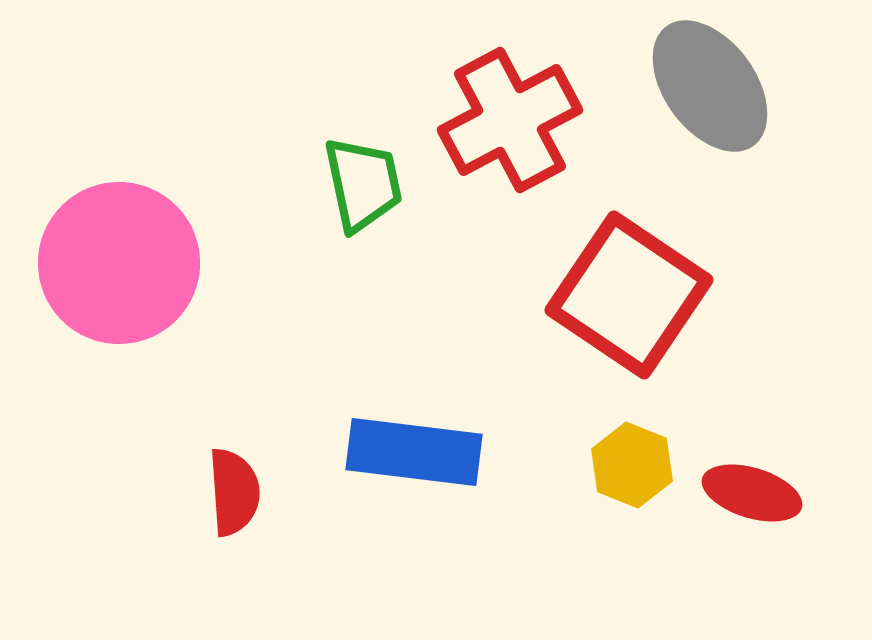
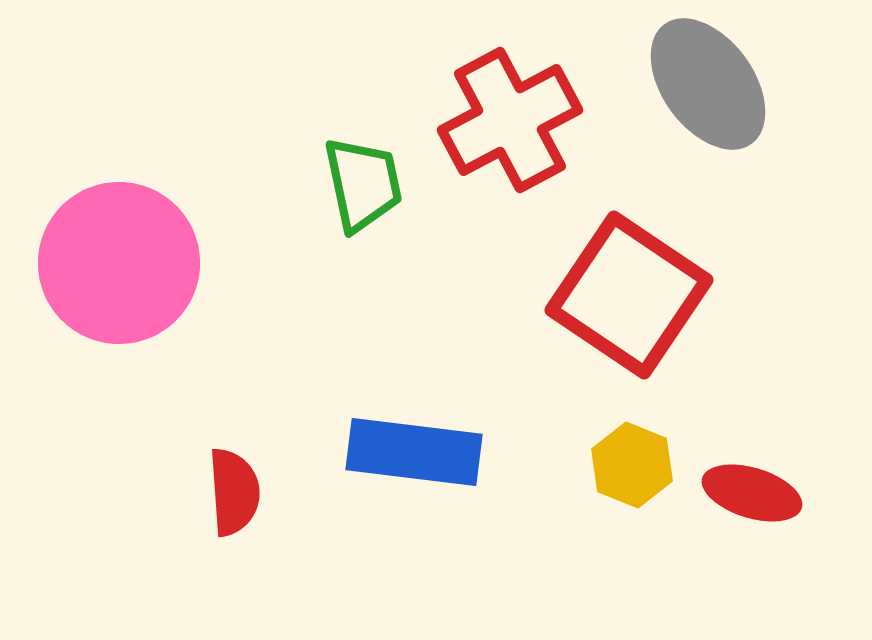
gray ellipse: moved 2 px left, 2 px up
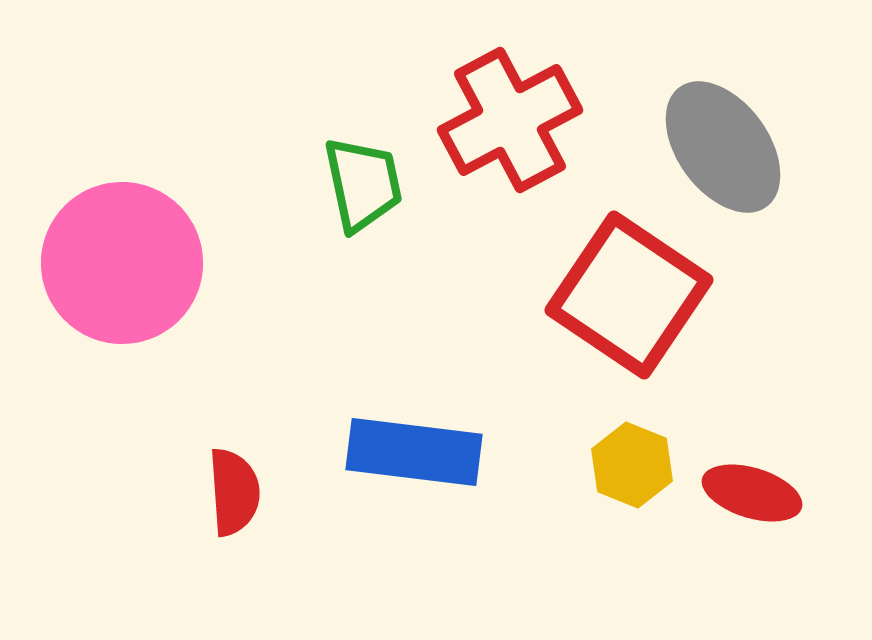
gray ellipse: moved 15 px right, 63 px down
pink circle: moved 3 px right
